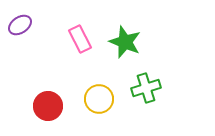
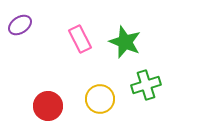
green cross: moved 3 px up
yellow circle: moved 1 px right
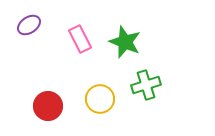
purple ellipse: moved 9 px right
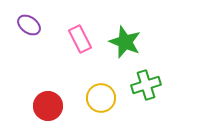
purple ellipse: rotated 70 degrees clockwise
yellow circle: moved 1 px right, 1 px up
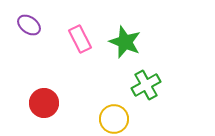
green cross: rotated 12 degrees counterclockwise
yellow circle: moved 13 px right, 21 px down
red circle: moved 4 px left, 3 px up
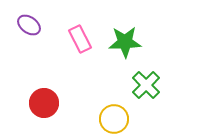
green star: rotated 24 degrees counterclockwise
green cross: rotated 16 degrees counterclockwise
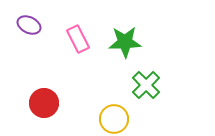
purple ellipse: rotated 10 degrees counterclockwise
pink rectangle: moved 2 px left
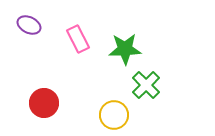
green star: moved 7 px down
yellow circle: moved 4 px up
